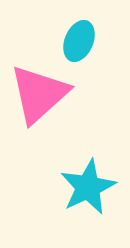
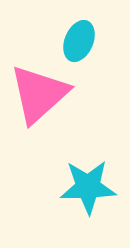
cyan star: rotated 24 degrees clockwise
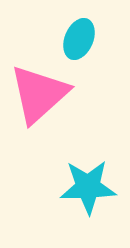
cyan ellipse: moved 2 px up
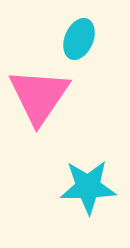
pink triangle: moved 2 px down; rotated 14 degrees counterclockwise
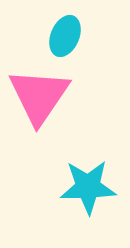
cyan ellipse: moved 14 px left, 3 px up
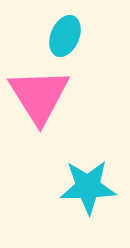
pink triangle: rotated 6 degrees counterclockwise
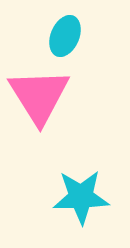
cyan star: moved 7 px left, 10 px down
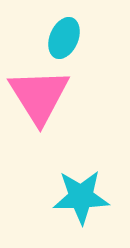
cyan ellipse: moved 1 px left, 2 px down
